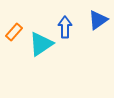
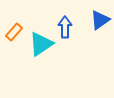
blue triangle: moved 2 px right
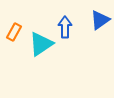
orange rectangle: rotated 12 degrees counterclockwise
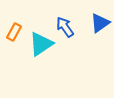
blue triangle: moved 3 px down
blue arrow: rotated 35 degrees counterclockwise
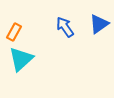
blue triangle: moved 1 px left, 1 px down
cyan triangle: moved 20 px left, 15 px down; rotated 8 degrees counterclockwise
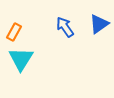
cyan triangle: rotated 16 degrees counterclockwise
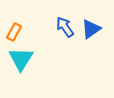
blue triangle: moved 8 px left, 5 px down
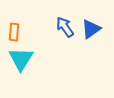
orange rectangle: rotated 24 degrees counterclockwise
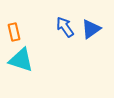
orange rectangle: rotated 18 degrees counterclockwise
cyan triangle: moved 1 px down; rotated 44 degrees counterclockwise
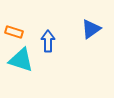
blue arrow: moved 17 px left, 14 px down; rotated 35 degrees clockwise
orange rectangle: rotated 60 degrees counterclockwise
